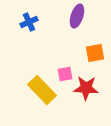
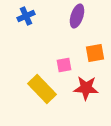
blue cross: moved 3 px left, 6 px up
pink square: moved 1 px left, 9 px up
yellow rectangle: moved 1 px up
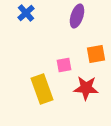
blue cross: moved 3 px up; rotated 18 degrees counterclockwise
orange square: moved 1 px right, 1 px down
yellow rectangle: rotated 24 degrees clockwise
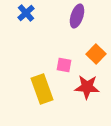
orange square: rotated 36 degrees counterclockwise
pink square: rotated 21 degrees clockwise
red star: moved 1 px right, 1 px up
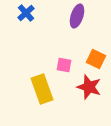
orange square: moved 5 px down; rotated 18 degrees counterclockwise
red star: moved 2 px right; rotated 15 degrees clockwise
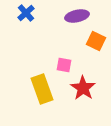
purple ellipse: rotated 60 degrees clockwise
orange square: moved 18 px up
red star: moved 6 px left, 1 px down; rotated 15 degrees clockwise
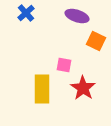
purple ellipse: rotated 30 degrees clockwise
yellow rectangle: rotated 20 degrees clockwise
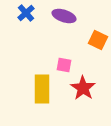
purple ellipse: moved 13 px left
orange square: moved 2 px right, 1 px up
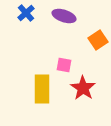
orange square: rotated 30 degrees clockwise
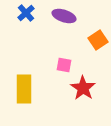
yellow rectangle: moved 18 px left
